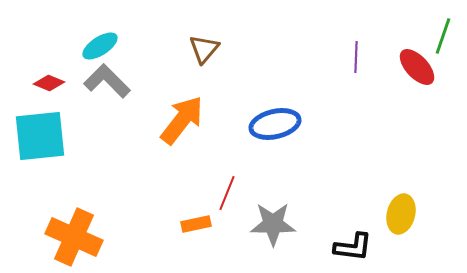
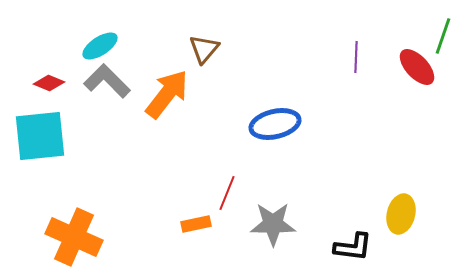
orange arrow: moved 15 px left, 26 px up
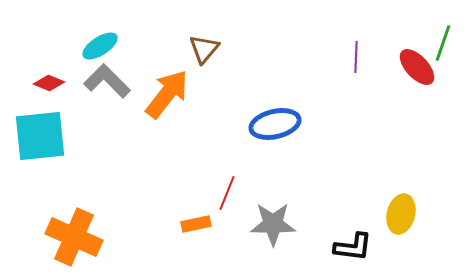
green line: moved 7 px down
